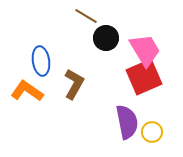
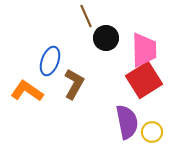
brown line: rotated 35 degrees clockwise
pink trapezoid: moved 1 px left; rotated 30 degrees clockwise
blue ellipse: moved 9 px right; rotated 28 degrees clockwise
red square: moved 3 px down; rotated 9 degrees counterclockwise
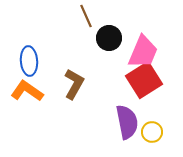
black circle: moved 3 px right
pink trapezoid: moved 1 px left, 2 px down; rotated 24 degrees clockwise
blue ellipse: moved 21 px left; rotated 24 degrees counterclockwise
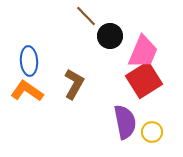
brown line: rotated 20 degrees counterclockwise
black circle: moved 1 px right, 2 px up
purple semicircle: moved 2 px left
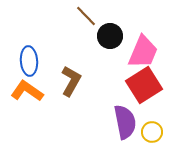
red square: moved 5 px down
brown L-shape: moved 3 px left, 3 px up
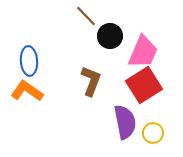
brown L-shape: moved 20 px right; rotated 8 degrees counterclockwise
yellow circle: moved 1 px right, 1 px down
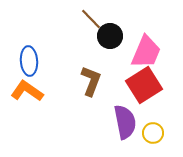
brown line: moved 5 px right, 3 px down
pink trapezoid: moved 3 px right
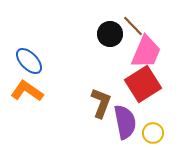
brown line: moved 42 px right, 7 px down
black circle: moved 2 px up
blue ellipse: rotated 40 degrees counterclockwise
brown L-shape: moved 10 px right, 22 px down
red square: moved 1 px left, 1 px up
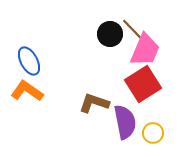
brown line: moved 1 px left, 3 px down
pink trapezoid: moved 1 px left, 2 px up
blue ellipse: rotated 16 degrees clockwise
brown L-shape: moved 7 px left; rotated 92 degrees counterclockwise
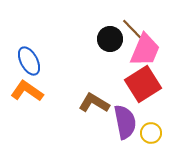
black circle: moved 5 px down
brown L-shape: rotated 12 degrees clockwise
yellow circle: moved 2 px left
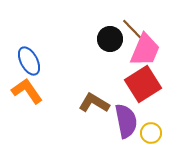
orange L-shape: rotated 20 degrees clockwise
purple semicircle: moved 1 px right, 1 px up
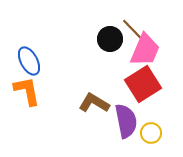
orange L-shape: rotated 24 degrees clockwise
